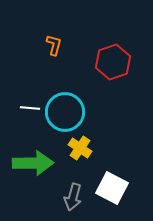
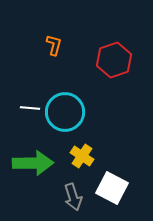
red hexagon: moved 1 px right, 2 px up
yellow cross: moved 2 px right, 8 px down
gray arrow: rotated 32 degrees counterclockwise
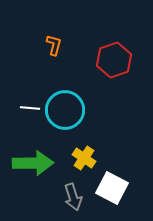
cyan circle: moved 2 px up
yellow cross: moved 2 px right, 2 px down
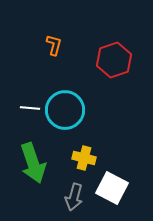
yellow cross: rotated 20 degrees counterclockwise
green arrow: rotated 72 degrees clockwise
gray arrow: moved 1 px right; rotated 32 degrees clockwise
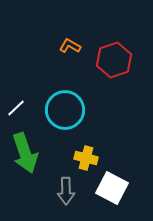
orange L-shape: moved 16 px right, 1 px down; rotated 75 degrees counterclockwise
white line: moved 14 px left; rotated 48 degrees counterclockwise
yellow cross: moved 2 px right
green arrow: moved 8 px left, 10 px up
gray arrow: moved 8 px left, 6 px up; rotated 16 degrees counterclockwise
